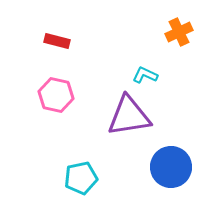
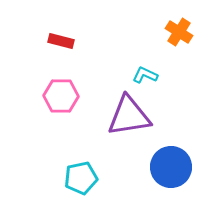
orange cross: rotated 32 degrees counterclockwise
red rectangle: moved 4 px right
pink hexagon: moved 5 px right, 1 px down; rotated 12 degrees counterclockwise
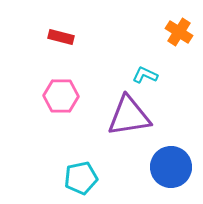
red rectangle: moved 4 px up
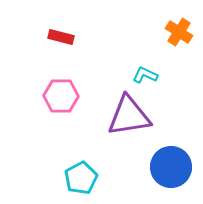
cyan pentagon: rotated 16 degrees counterclockwise
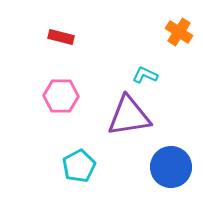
cyan pentagon: moved 2 px left, 12 px up
